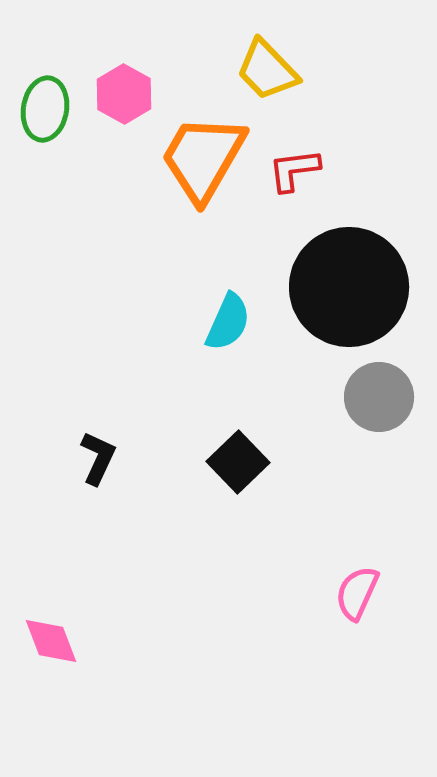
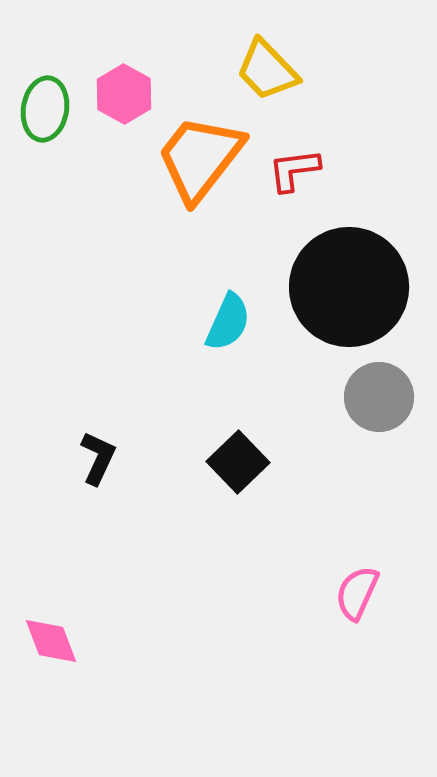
orange trapezoid: moved 3 px left; rotated 8 degrees clockwise
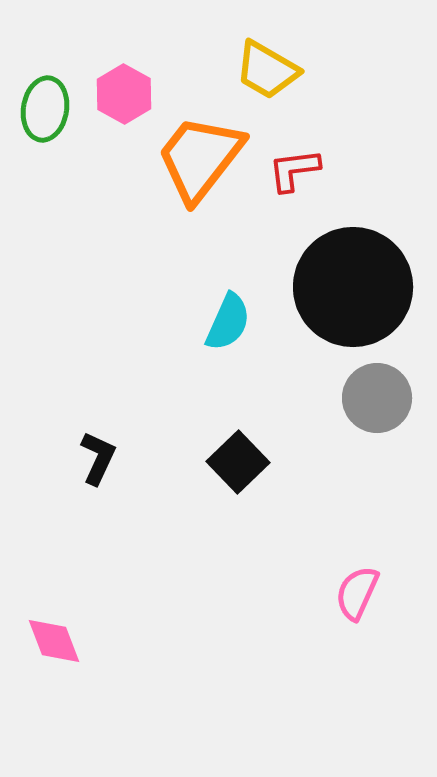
yellow trapezoid: rotated 16 degrees counterclockwise
black circle: moved 4 px right
gray circle: moved 2 px left, 1 px down
pink diamond: moved 3 px right
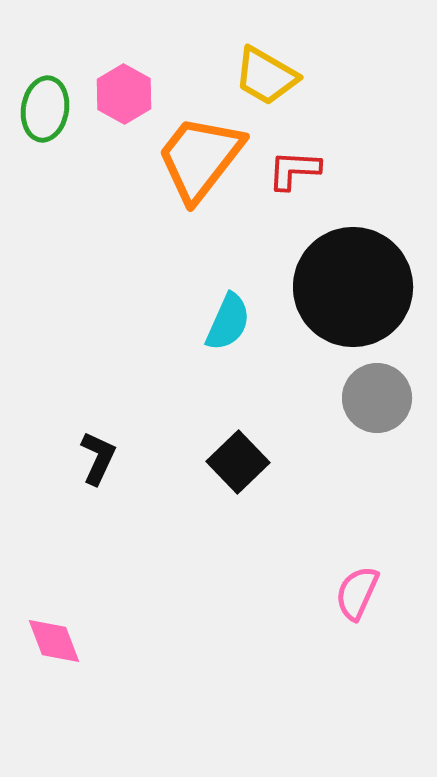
yellow trapezoid: moved 1 px left, 6 px down
red L-shape: rotated 10 degrees clockwise
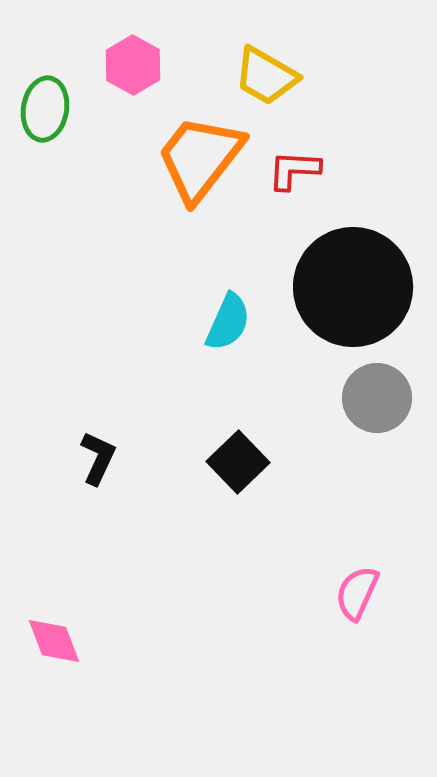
pink hexagon: moved 9 px right, 29 px up
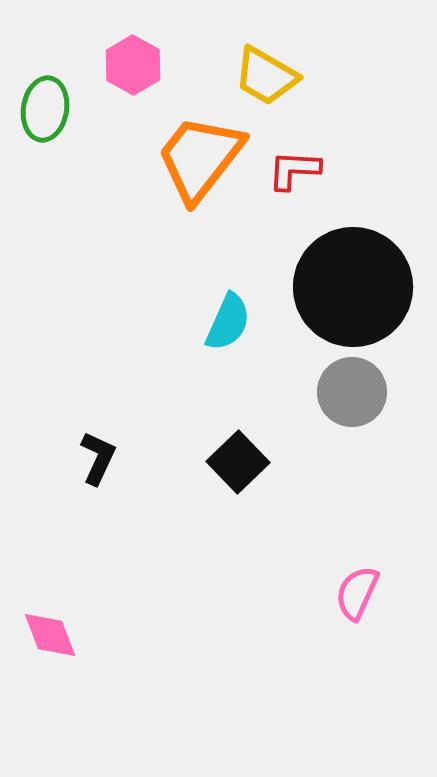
gray circle: moved 25 px left, 6 px up
pink diamond: moved 4 px left, 6 px up
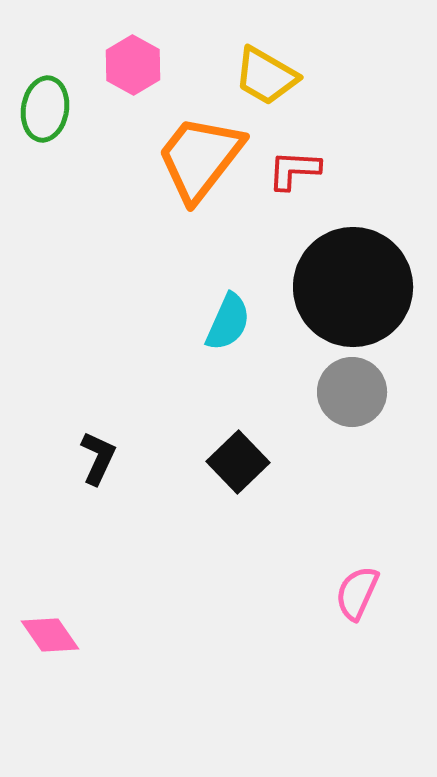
pink diamond: rotated 14 degrees counterclockwise
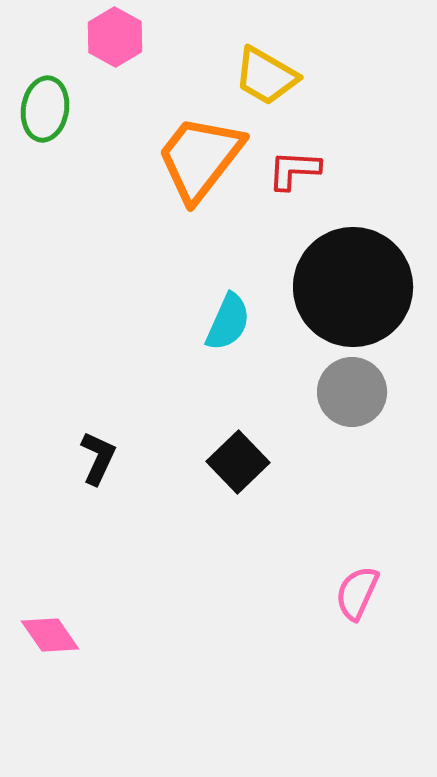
pink hexagon: moved 18 px left, 28 px up
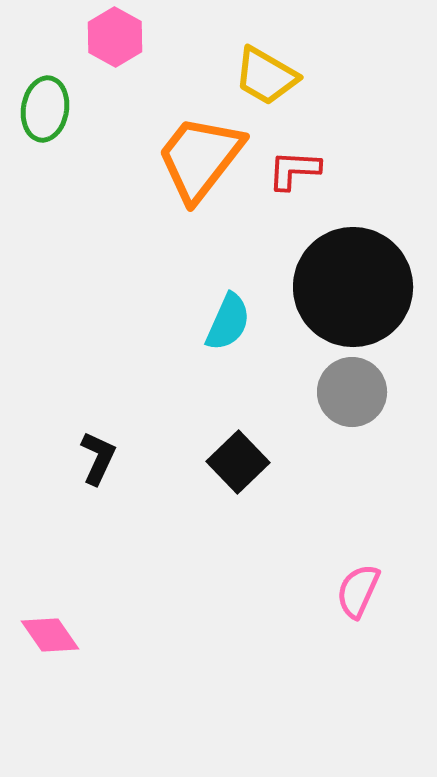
pink semicircle: moved 1 px right, 2 px up
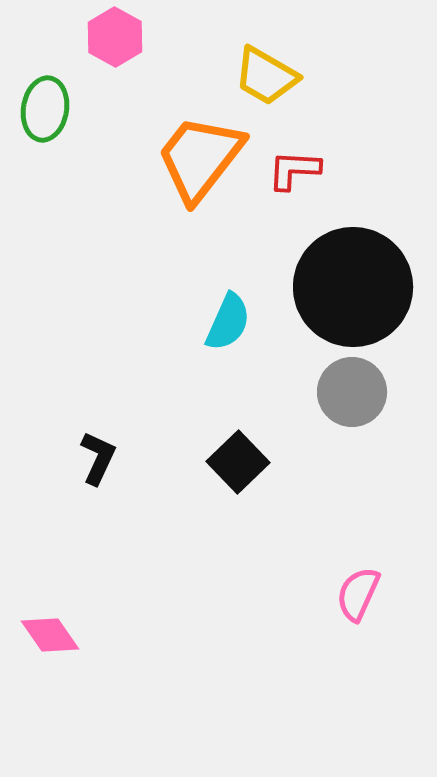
pink semicircle: moved 3 px down
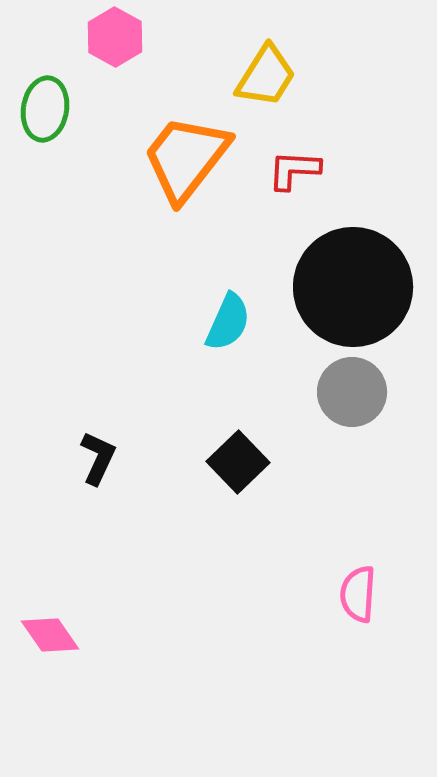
yellow trapezoid: rotated 88 degrees counterclockwise
orange trapezoid: moved 14 px left
pink semicircle: rotated 20 degrees counterclockwise
